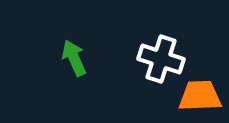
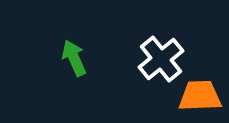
white cross: rotated 33 degrees clockwise
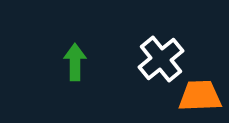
green arrow: moved 1 px right, 4 px down; rotated 24 degrees clockwise
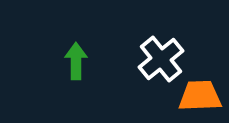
green arrow: moved 1 px right, 1 px up
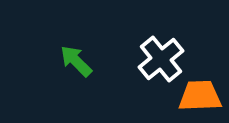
green arrow: rotated 45 degrees counterclockwise
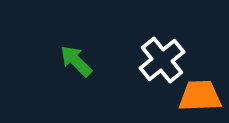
white cross: moved 1 px right, 1 px down
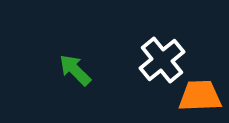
green arrow: moved 1 px left, 9 px down
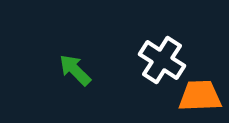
white cross: rotated 18 degrees counterclockwise
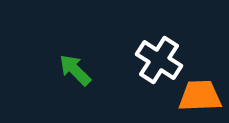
white cross: moved 3 px left
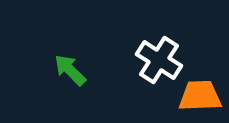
green arrow: moved 5 px left
